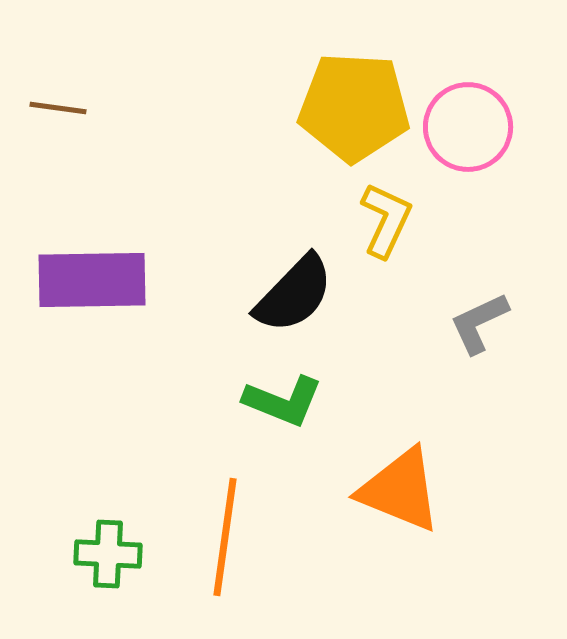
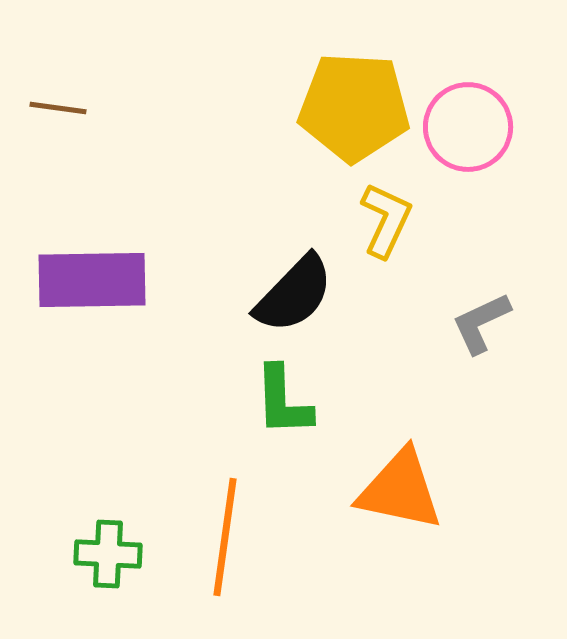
gray L-shape: moved 2 px right
green L-shape: rotated 66 degrees clockwise
orange triangle: rotated 10 degrees counterclockwise
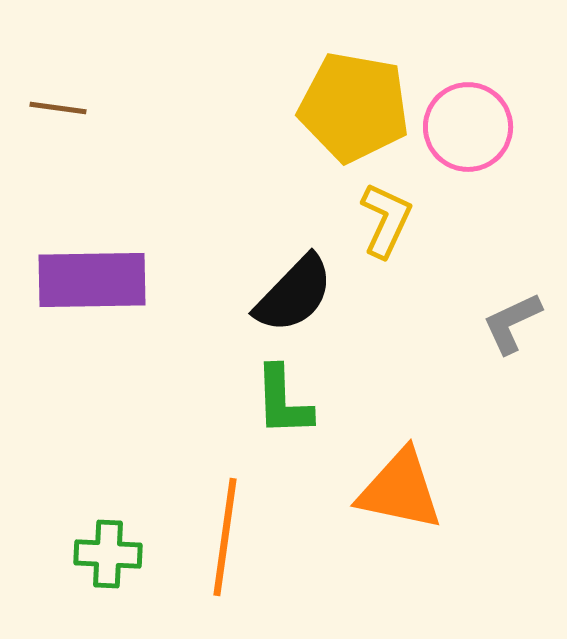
yellow pentagon: rotated 7 degrees clockwise
gray L-shape: moved 31 px right
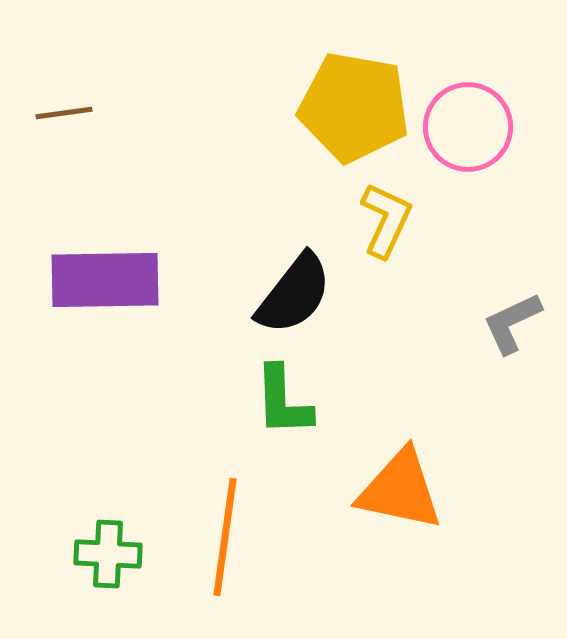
brown line: moved 6 px right, 5 px down; rotated 16 degrees counterclockwise
purple rectangle: moved 13 px right
black semicircle: rotated 6 degrees counterclockwise
